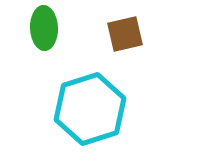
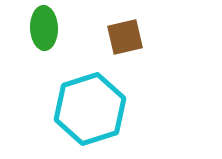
brown square: moved 3 px down
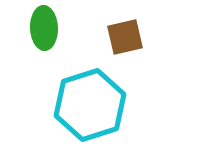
cyan hexagon: moved 4 px up
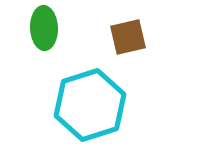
brown square: moved 3 px right
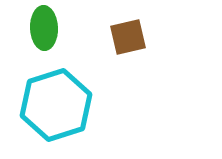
cyan hexagon: moved 34 px left
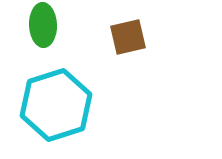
green ellipse: moved 1 px left, 3 px up
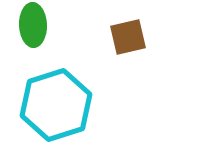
green ellipse: moved 10 px left
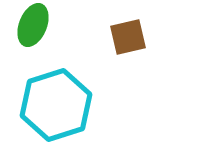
green ellipse: rotated 24 degrees clockwise
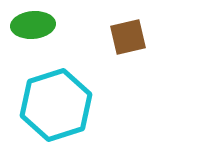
green ellipse: rotated 63 degrees clockwise
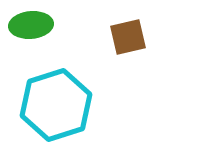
green ellipse: moved 2 px left
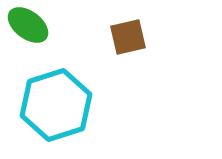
green ellipse: moved 3 px left; rotated 42 degrees clockwise
